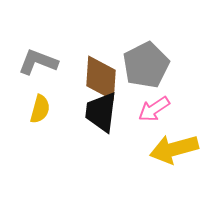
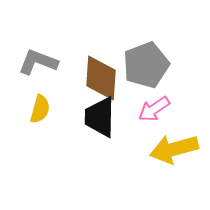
gray pentagon: rotated 6 degrees clockwise
black trapezoid: moved 1 px left, 5 px down; rotated 6 degrees counterclockwise
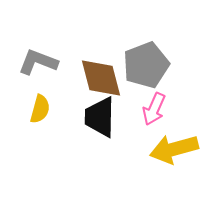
brown diamond: rotated 18 degrees counterclockwise
pink arrow: rotated 32 degrees counterclockwise
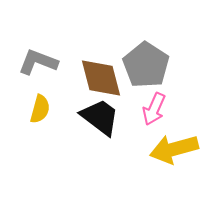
gray pentagon: rotated 18 degrees counterclockwise
black trapezoid: rotated 126 degrees clockwise
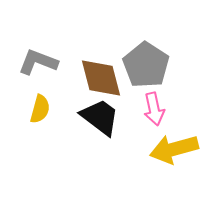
pink arrow: rotated 36 degrees counterclockwise
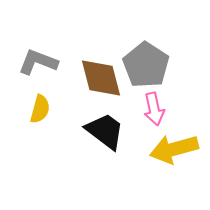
black trapezoid: moved 5 px right, 14 px down
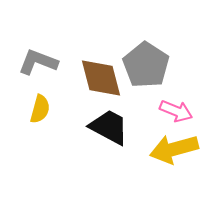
pink arrow: moved 22 px right, 2 px down; rotated 56 degrees counterclockwise
black trapezoid: moved 4 px right, 4 px up; rotated 9 degrees counterclockwise
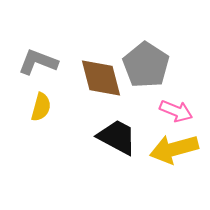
yellow semicircle: moved 1 px right, 2 px up
black trapezoid: moved 8 px right, 10 px down
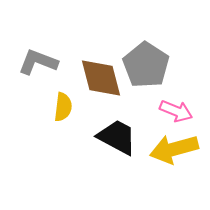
yellow semicircle: moved 22 px right; rotated 8 degrees counterclockwise
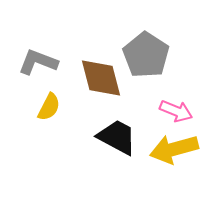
gray pentagon: moved 10 px up
yellow semicircle: moved 14 px left; rotated 20 degrees clockwise
